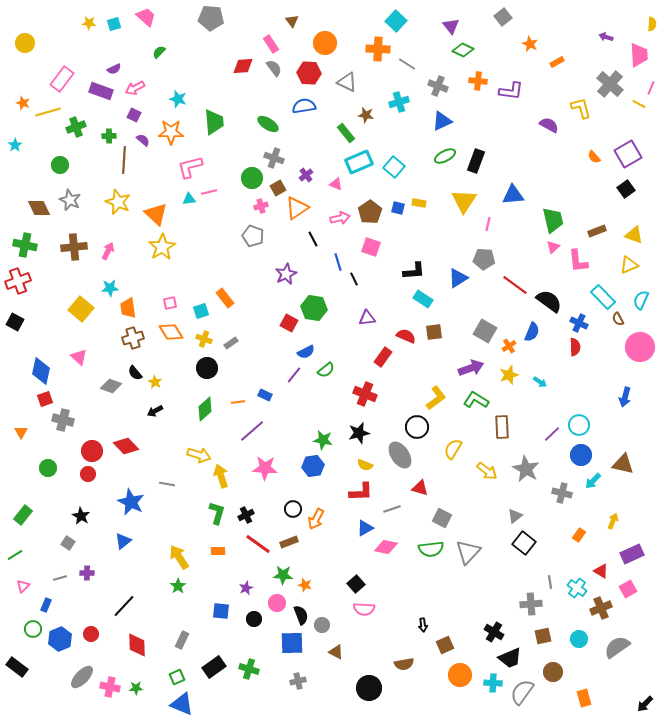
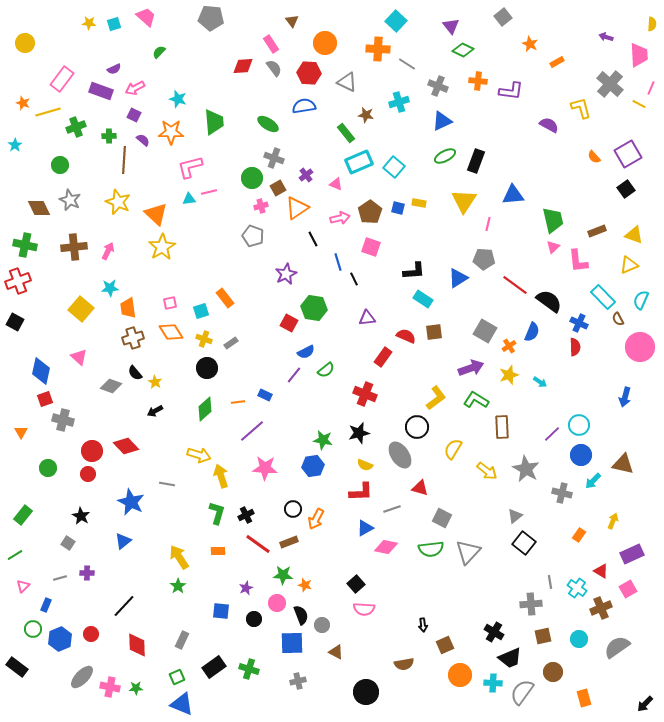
black circle at (369, 688): moved 3 px left, 4 px down
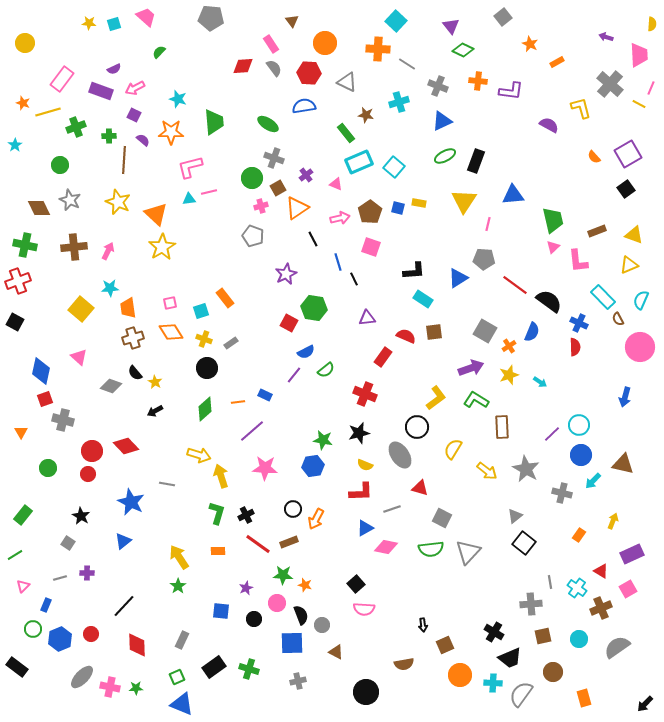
gray semicircle at (522, 692): moved 1 px left, 2 px down
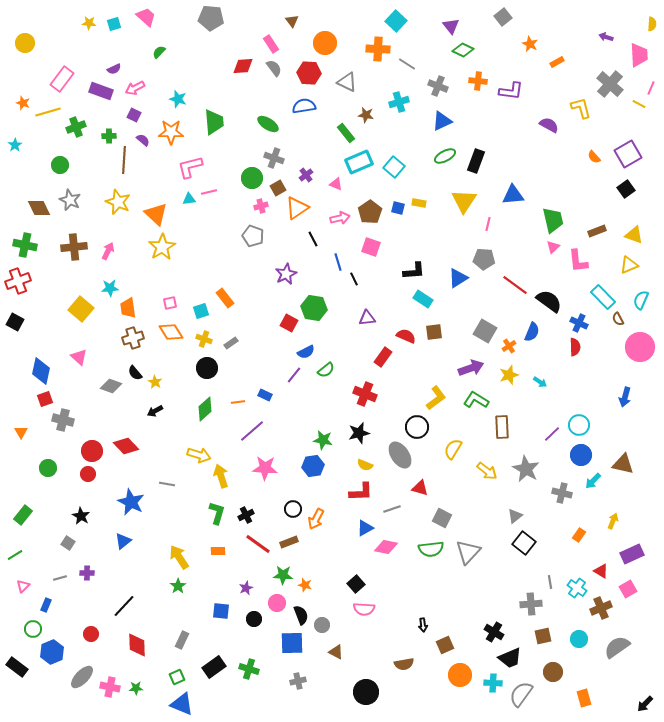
blue hexagon at (60, 639): moved 8 px left, 13 px down
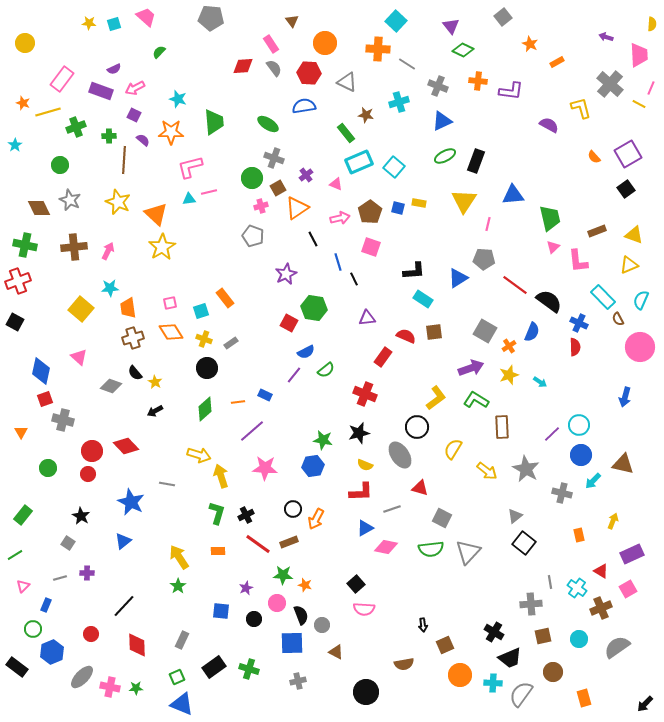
green trapezoid at (553, 220): moved 3 px left, 2 px up
orange rectangle at (579, 535): rotated 48 degrees counterclockwise
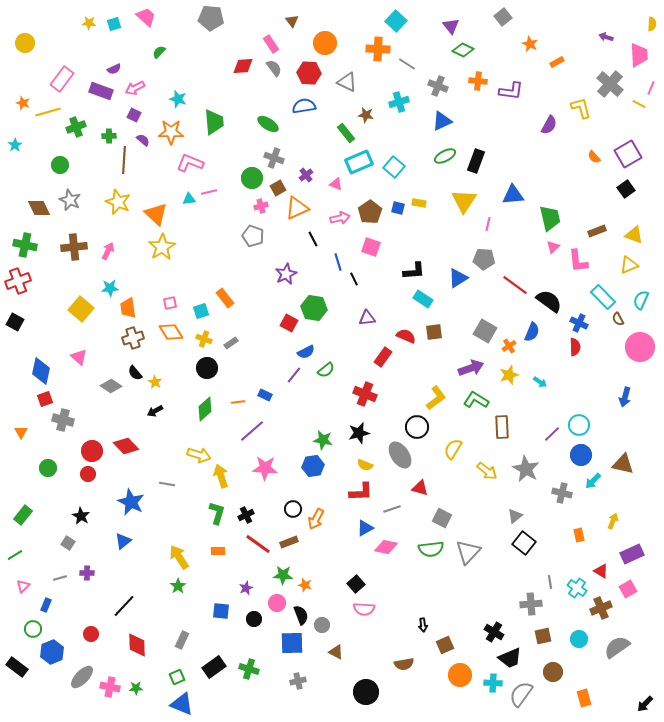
purple semicircle at (549, 125): rotated 90 degrees clockwise
pink L-shape at (190, 167): moved 4 px up; rotated 36 degrees clockwise
orange triangle at (297, 208): rotated 10 degrees clockwise
gray diamond at (111, 386): rotated 15 degrees clockwise
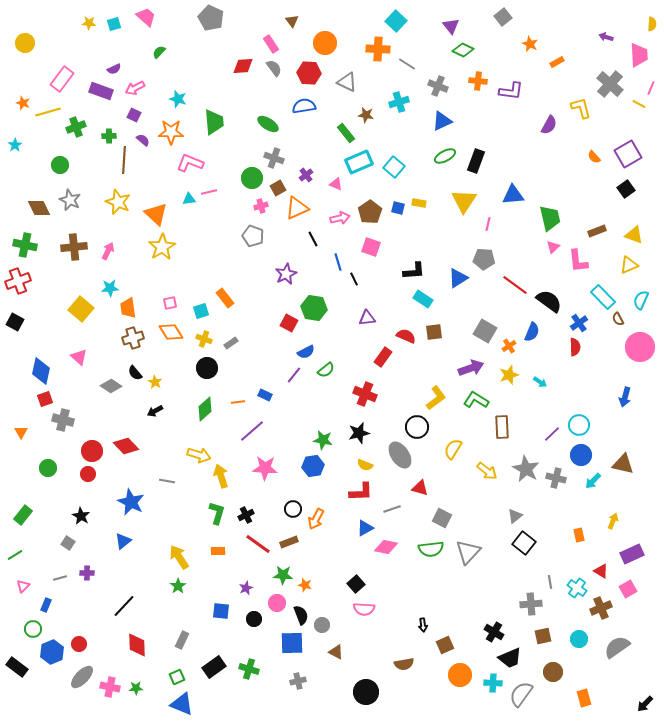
gray pentagon at (211, 18): rotated 20 degrees clockwise
blue cross at (579, 323): rotated 30 degrees clockwise
gray line at (167, 484): moved 3 px up
gray cross at (562, 493): moved 6 px left, 15 px up
red circle at (91, 634): moved 12 px left, 10 px down
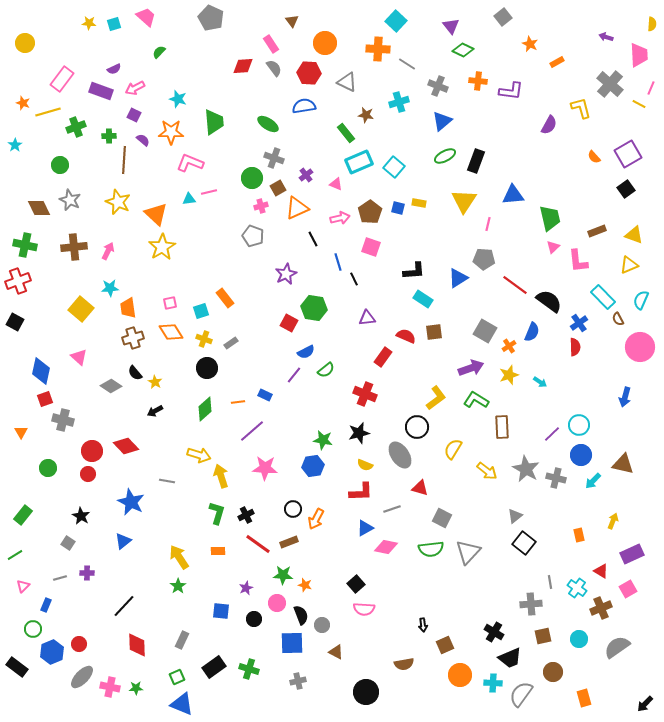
blue triangle at (442, 121): rotated 15 degrees counterclockwise
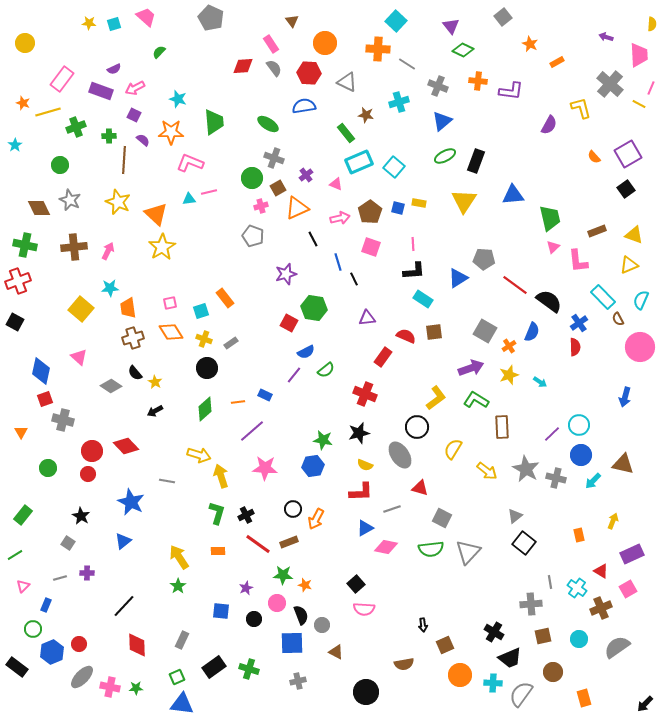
pink line at (488, 224): moved 75 px left, 20 px down; rotated 16 degrees counterclockwise
purple star at (286, 274): rotated 10 degrees clockwise
blue triangle at (182, 704): rotated 15 degrees counterclockwise
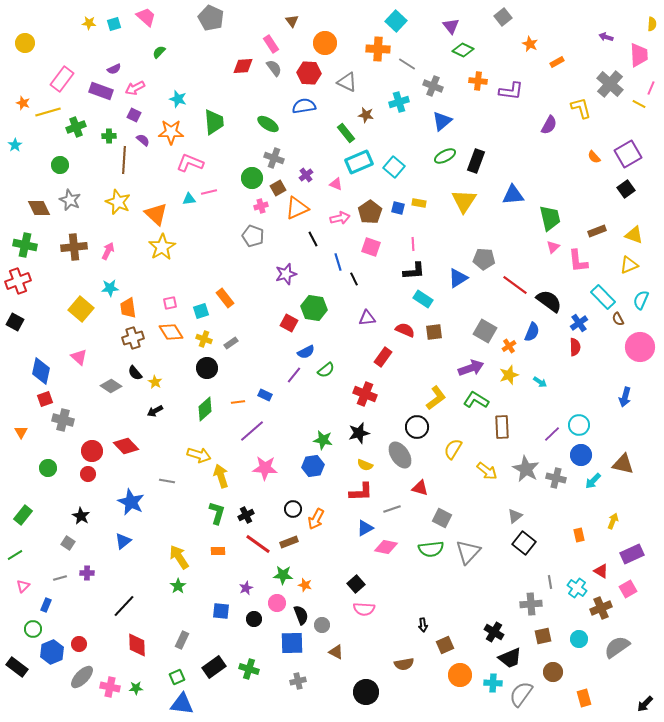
gray cross at (438, 86): moved 5 px left
red semicircle at (406, 336): moved 1 px left, 6 px up
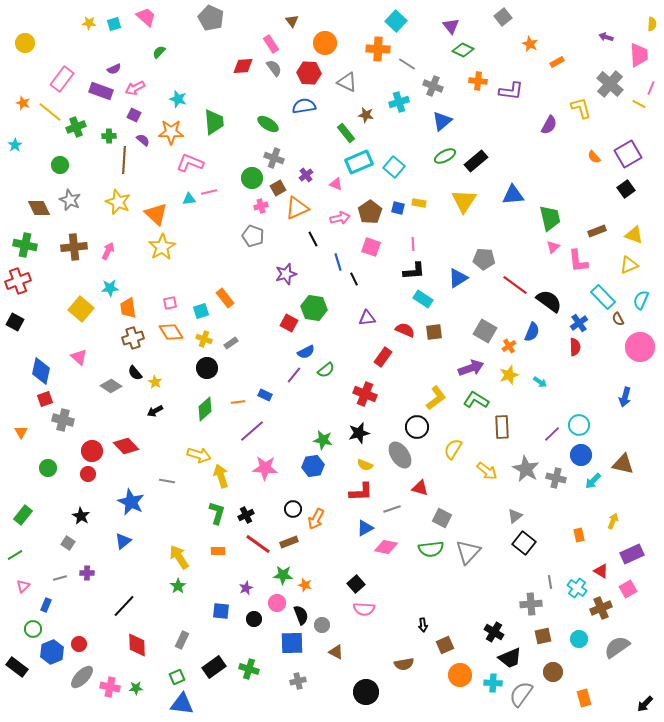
yellow line at (48, 112): moved 2 px right; rotated 55 degrees clockwise
black rectangle at (476, 161): rotated 30 degrees clockwise
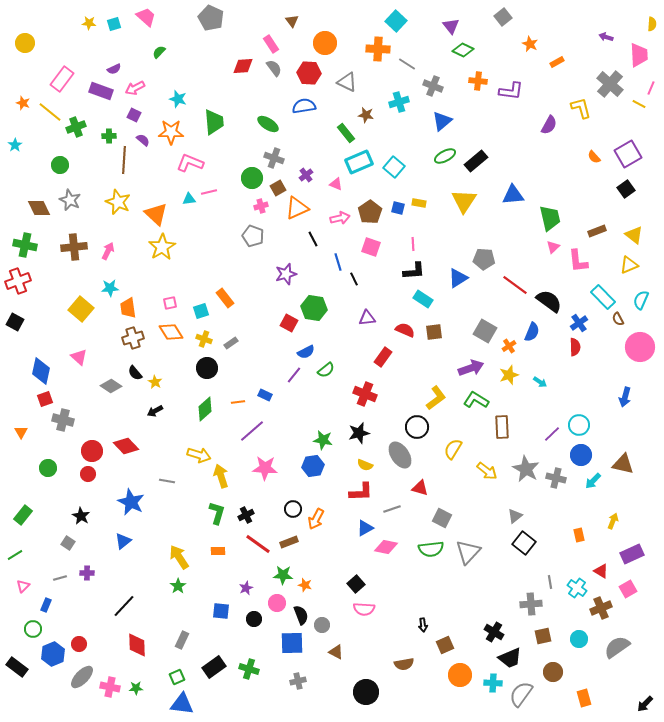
yellow triangle at (634, 235): rotated 18 degrees clockwise
blue hexagon at (52, 652): moved 1 px right, 2 px down
